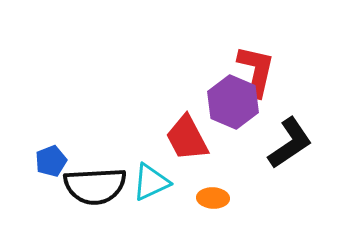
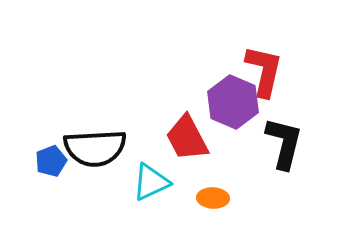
red L-shape: moved 8 px right
black L-shape: moved 6 px left; rotated 42 degrees counterclockwise
black semicircle: moved 38 px up
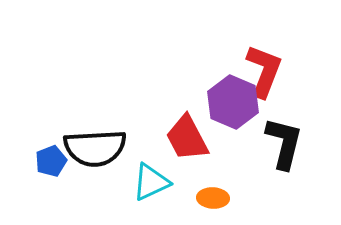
red L-shape: rotated 8 degrees clockwise
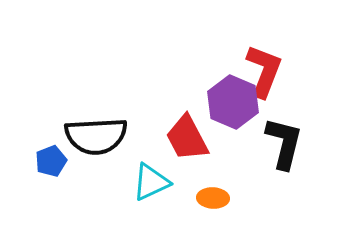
black semicircle: moved 1 px right, 12 px up
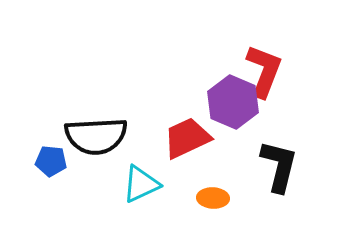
red trapezoid: rotated 93 degrees clockwise
black L-shape: moved 5 px left, 23 px down
blue pentagon: rotated 28 degrees clockwise
cyan triangle: moved 10 px left, 2 px down
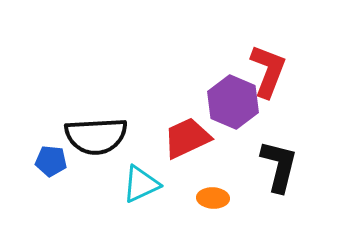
red L-shape: moved 4 px right
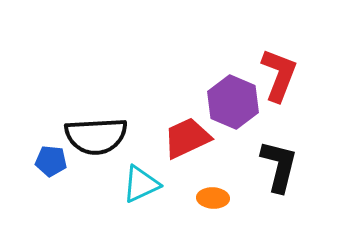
red L-shape: moved 11 px right, 4 px down
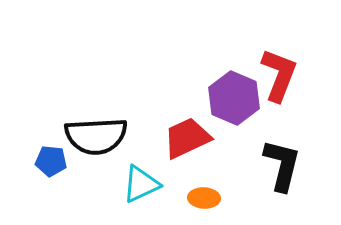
purple hexagon: moved 1 px right, 4 px up
black L-shape: moved 3 px right, 1 px up
orange ellipse: moved 9 px left
